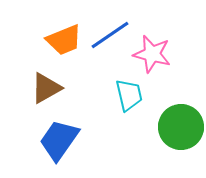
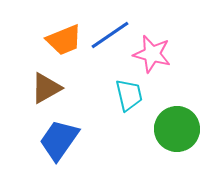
green circle: moved 4 px left, 2 px down
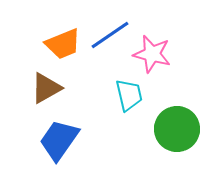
orange trapezoid: moved 1 px left, 4 px down
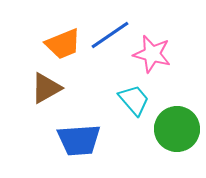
cyan trapezoid: moved 5 px right, 5 px down; rotated 28 degrees counterclockwise
blue trapezoid: moved 20 px right; rotated 129 degrees counterclockwise
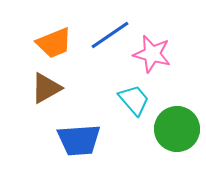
orange trapezoid: moved 9 px left, 1 px up
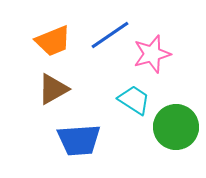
orange trapezoid: moved 1 px left, 2 px up
pink star: rotated 30 degrees counterclockwise
brown triangle: moved 7 px right, 1 px down
cyan trapezoid: rotated 16 degrees counterclockwise
green circle: moved 1 px left, 2 px up
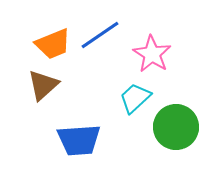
blue line: moved 10 px left
orange trapezoid: moved 3 px down
pink star: rotated 24 degrees counterclockwise
brown triangle: moved 10 px left, 4 px up; rotated 12 degrees counterclockwise
cyan trapezoid: moved 1 px right, 2 px up; rotated 76 degrees counterclockwise
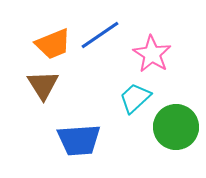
brown triangle: rotated 20 degrees counterclockwise
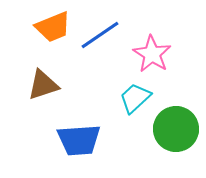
orange trapezoid: moved 17 px up
brown triangle: rotated 44 degrees clockwise
green circle: moved 2 px down
